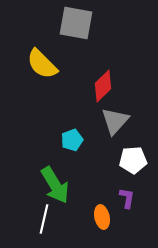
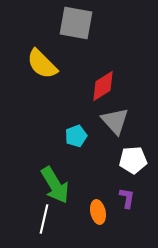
red diamond: rotated 12 degrees clockwise
gray triangle: rotated 24 degrees counterclockwise
cyan pentagon: moved 4 px right, 4 px up
orange ellipse: moved 4 px left, 5 px up
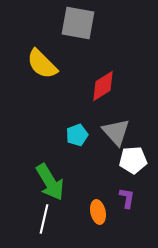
gray square: moved 2 px right
gray triangle: moved 1 px right, 11 px down
cyan pentagon: moved 1 px right, 1 px up
green arrow: moved 5 px left, 3 px up
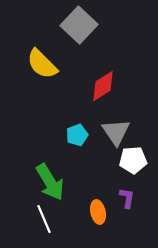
gray square: moved 1 px right, 2 px down; rotated 33 degrees clockwise
gray triangle: rotated 8 degrees clockwise
white line: rotated 36 degrees counterclockwise
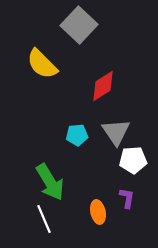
cyan pentagon: rotated 15 degrees clockwise
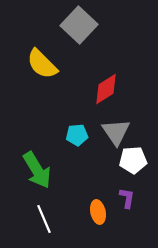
red diamond: moved 3 px right, 3 px down
green arrow: moved 13 px left, 12 px up
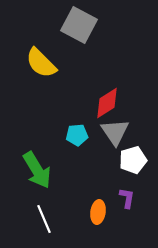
gray square: rotated 15 degrees counterclockwise
yellow semicircle: moved 1 px left, 1 px up
red diamond: moved 1 px right, 14 px down
gray triangle: moved 1 px left
white pentagon: rotated 12 degrees counterclockwise
orange ellipse: rotated 20 degrees clockwise
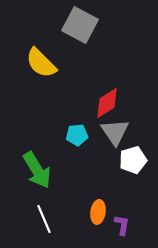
gray square: moved 1 px right
purple L-shape: moved 5 px left, 27 px down
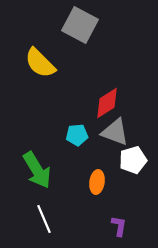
yellow semicircle: moved 1 px left
gray triangle: rotated 36 degrees counterclockwise
orange ellipse: moved 1 px left, 30 px up
purple L-shape: moved 3 px left, 1 px down
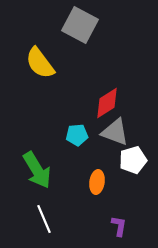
yellow semicircle: rotated 8 degrees clockwise
